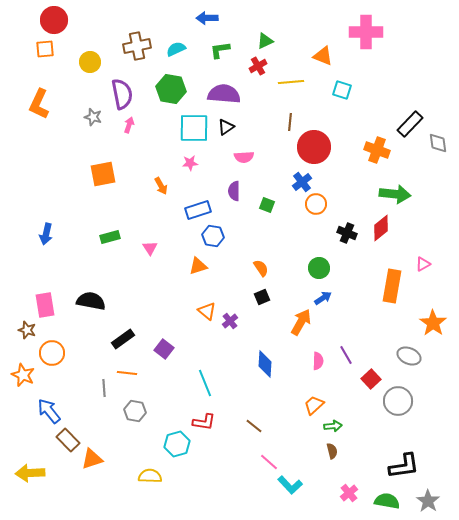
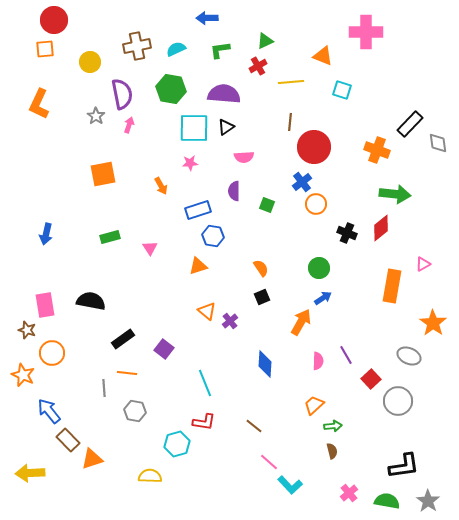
gray star at (93, 117): moved 3 px right, 1 px up; rotated 18 degrees clockwise
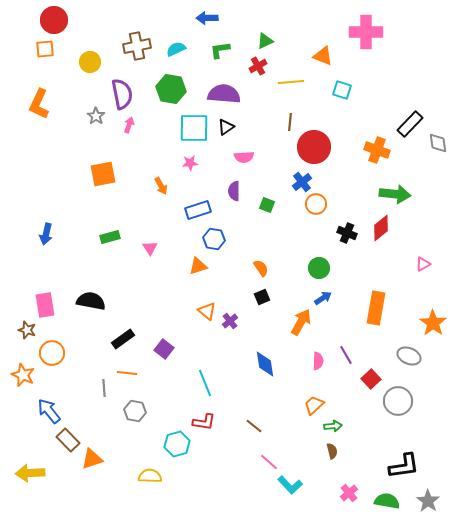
blue hexagon at (213, 236): moved 1 px right, 3 px down
orange rectangle at (392, 286): moved 16 px left, 22 px down
blue diamond at (265, 364): rotated 12 degrees counterclockwise
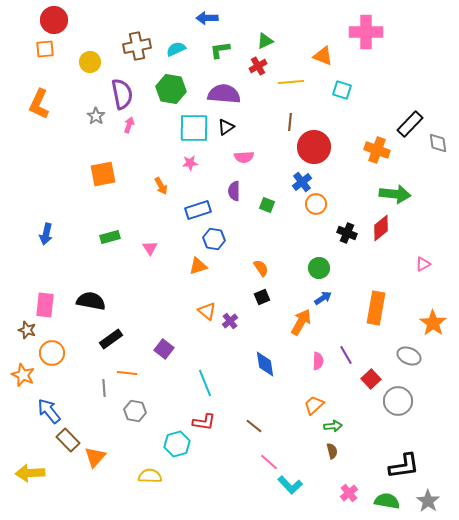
pink rectangle at (45, 305): rotated 15 degrees clockwise
black rectangle at (123, 339): moved 12 px left
orange triangle at (92, 459): moved 3 px right, 2 px up; rotated 30 degrees counterclockwise
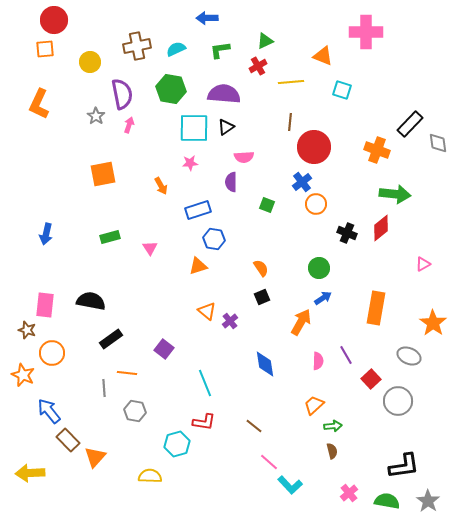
purple semicircle at (234, 191): moved 3 px left, 9 px up
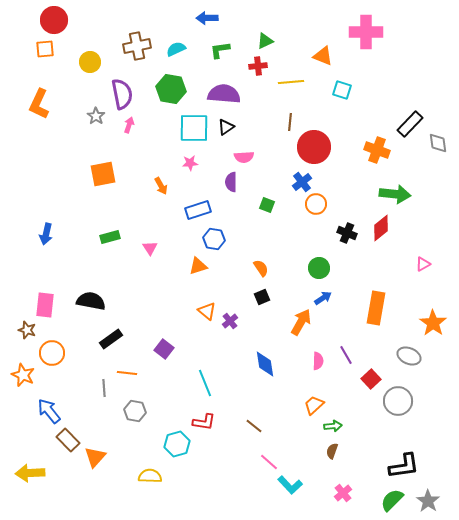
red cross at (258, 66): rotated 24 degrees clockwise
brown semicircle at (332, 451): rotated 147 degrees counterclockwise
pink cross at (349, 493): moved 6 px left
green semicircle at (387, 501): moved 5 px right, 1 px up; rotated 55 degrees counterclockwise
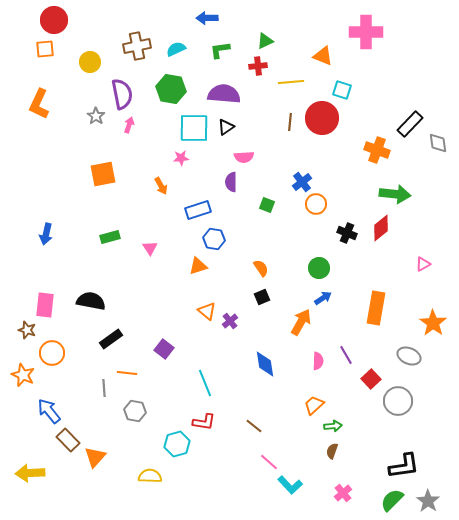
red circle at (314, 147): moved 8 px right, 29 px up
pink star at (190, 163): moved 9 px left, 5 px up
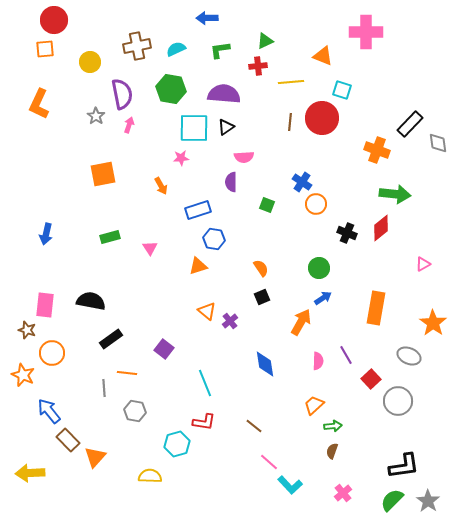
blue cross at (302, 182): rotated 18 degrees counterclockwise
